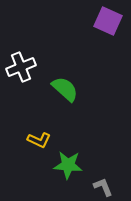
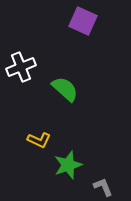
purple square: moved 25 px left
green star: rotated 24 degrees counterclockwise
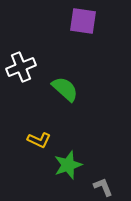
purple square: rotated 16 degrees counterclockwise
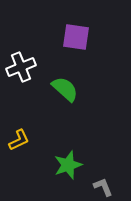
purple square: moved 7 px left, 16 px down
yellow L-shape: moved 20 px left; rotated 50 degrees counterclockwise
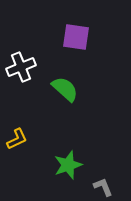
yellow L-shape: moved 2 px left, 1 px up
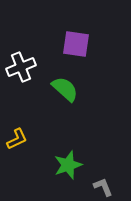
purple square: moved 7 px down
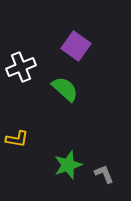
purple square: moved 2 px down; rotated 28 degrees clockwise
yellow L-shape: rotated 35 degrees clockwise
gray L-shape: moved 1 px right, 13 px up
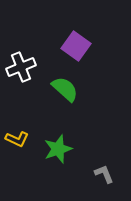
yellow L-shape: rotated 15 degrees clockwise
green star: moved 10 px left, 16 px up
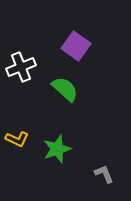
green star: moved 1 px left
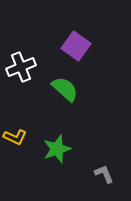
yellow L-shape: moved 2 px left, 2 px up
